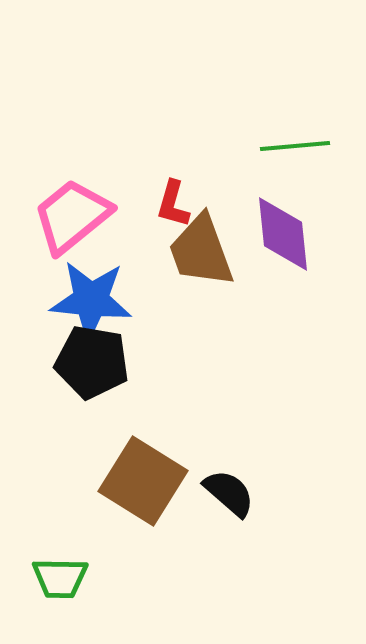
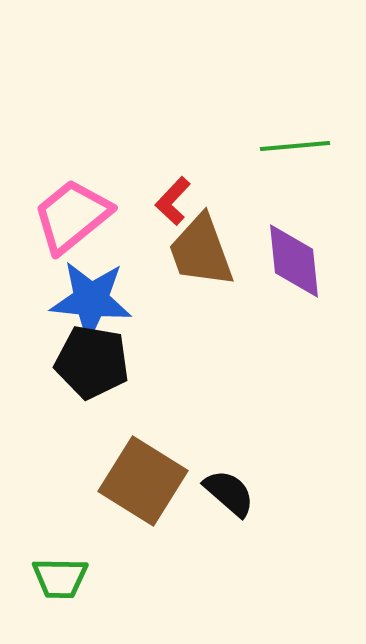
red L-shape: moved 3 px up; rotated 27 degrees clockwise
purple diamond: moved 11 px right, 27 px down
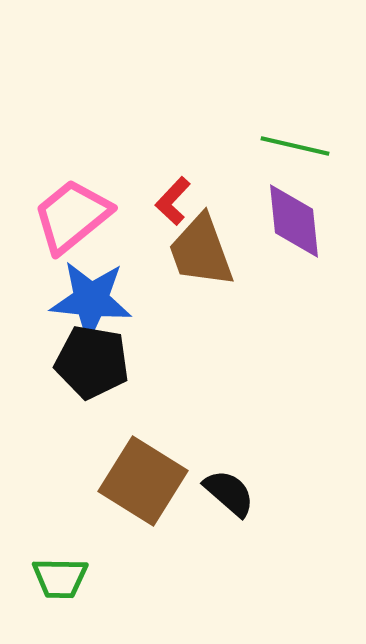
green line: rotated 18 degrees clockwise
purple diamond: moved 40 px up
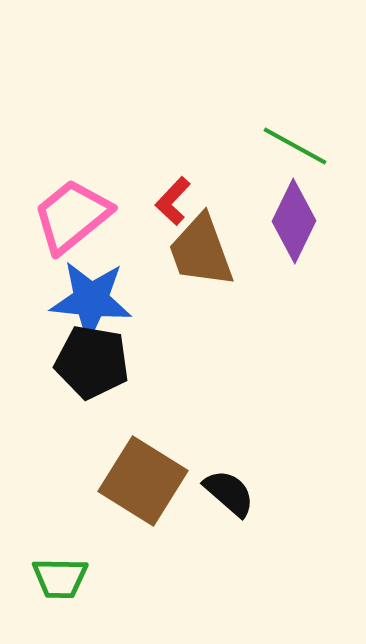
green line: rotated 16 degrees clockwise
purple diamond: rotated 32 degrees clockwise
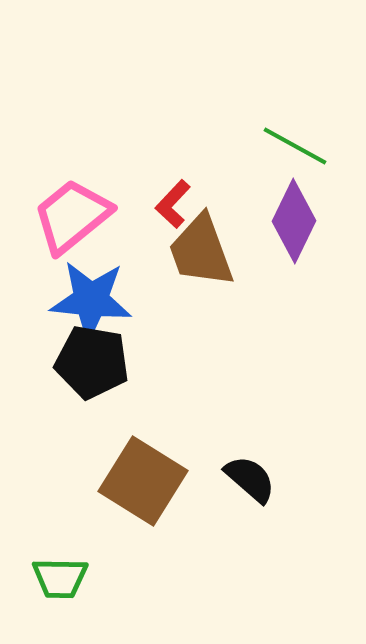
red L-shape: moved 3 px down
black semicircle: moved 21 px right, 14 px up
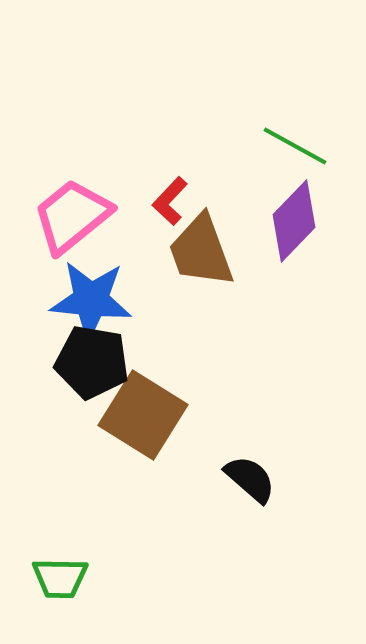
red L-shape: moved 3 px left, 3 px up
purple diamond: rotated 18 degrees clockwise
brown square: moved 66 px up
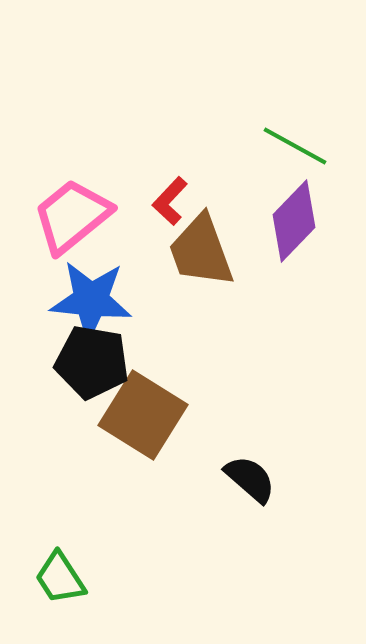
green trapezoid: rotated 56 degrees clockwise
